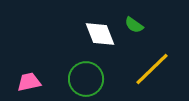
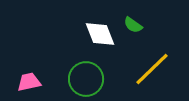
green semicircle: moved 1 px left
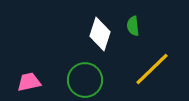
green semicircle: moved 1 px down; rotated 48 degrees clockwise
white diamond: rotated 40 degrees clockwise
green circle: moved 1 px left, 1 px down
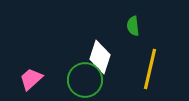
white diamond: moved 23 px down
yellow line: moved 2 px left; rotated 33 degrees counterclockwise
pink trapezoid: moved 2 px right, 3 px up; rotated 30 degrees counterclockwise
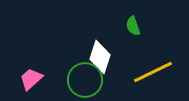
green semicircle: rotated 12 degrees counterclockwise
yellow line: moved 3 px right, 3 px down; rotated 51 degrees clockwise
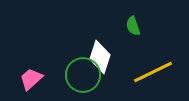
green circle: moved 2 px left, 5 px up
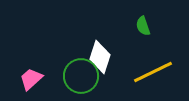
green semicircle: moved 10 px right
green circle: moved 2 px left, 1 px down
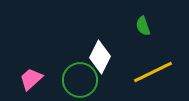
white diamond: rotated 8 degrees clockwise
green circle: moved 1 px left, 4 px down
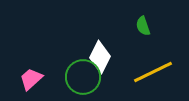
green circle: moved 3 px right, 3 px up
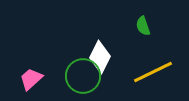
green circle: moved 1 px up
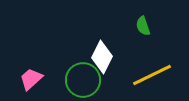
white diamond: moved 2 px right
yellow line: moved 1 px left, 3 px down
green circle: moved 4 px down
